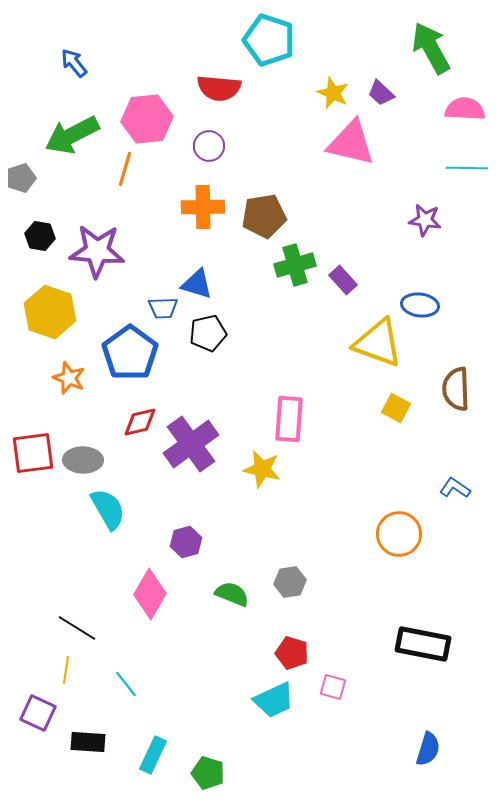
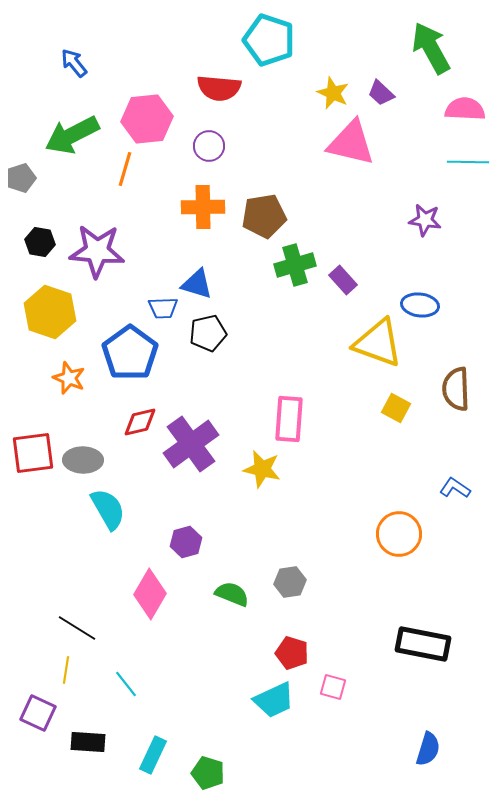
cyan line at (467, 168): moved 1 px right, 6 px up
black hexagon at (40, 236): moved 6 px down
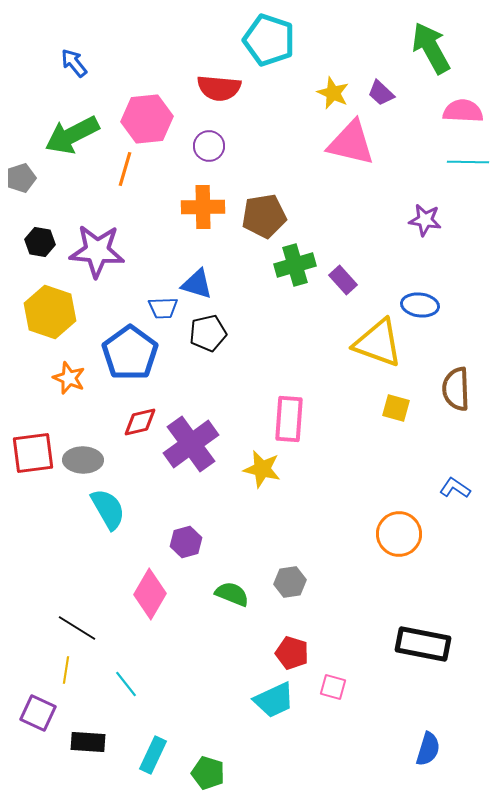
pink semicircle at (465, 109): moved 2 px left, 2 px down
yellow square at (396, 408): rotated 12 degrees counterclockwise
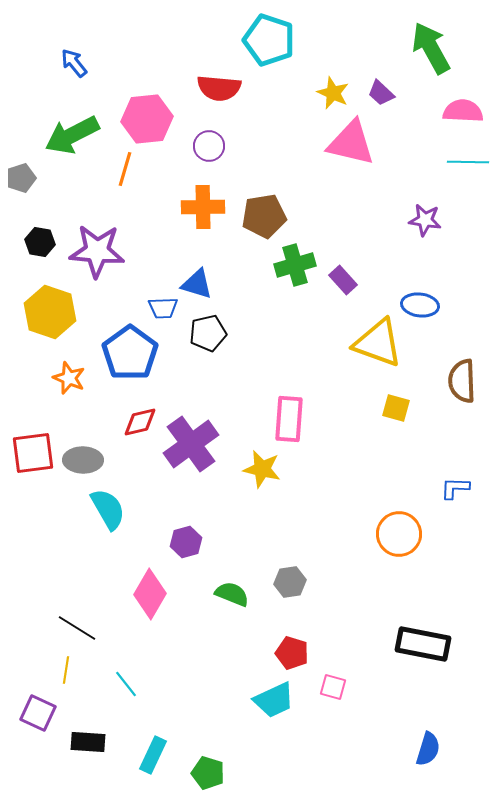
brown semicircle at (456, 389): moved 6 px right, 8 px up
blue L-shape at (455, 488): rotated 32 degrees counterclockwise
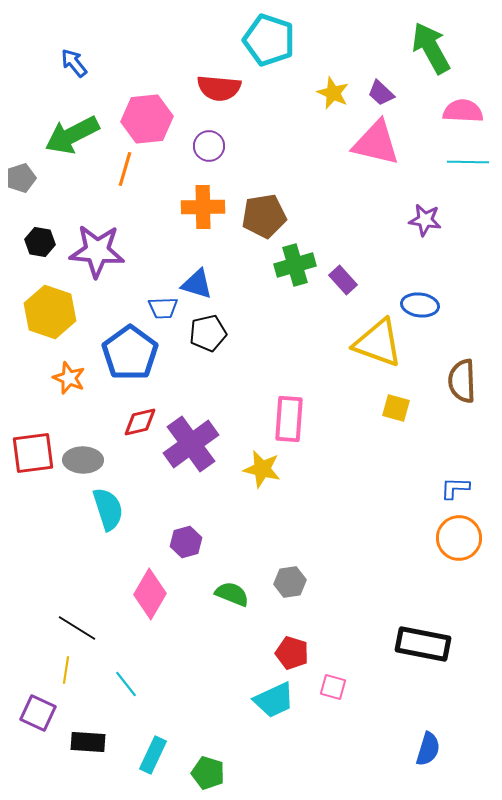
pink triangle at (351, 143): moved 25 px right
cyan semicircle at (108, 509): rotated 12 degrees clockwise
orange circle at (399, 534): moved 60 px right, 4 px down
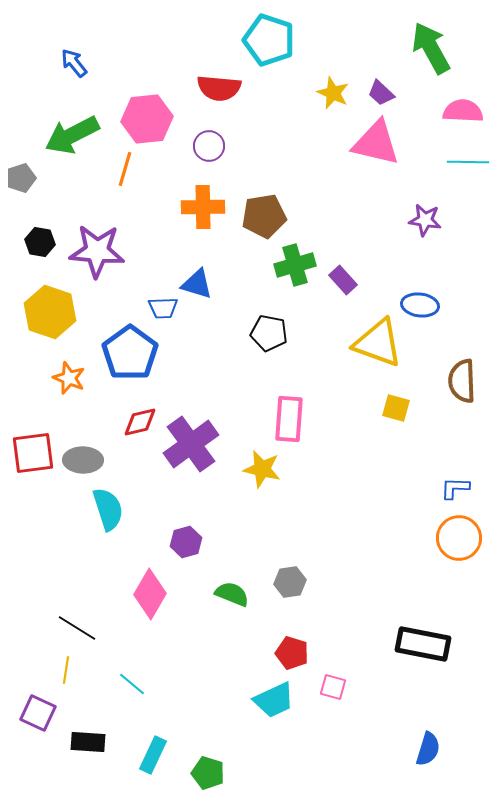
black pentagon at (208, 333): moved 61 px right; rotated 24 degrees clockwise
cyan line at (126, 684): moved 6 px right; rotated 12 degrees counterclockwise
